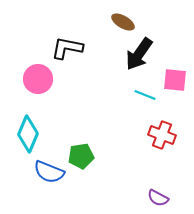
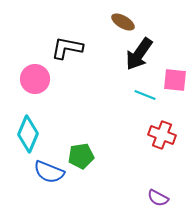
pink circle: moved 3 px left
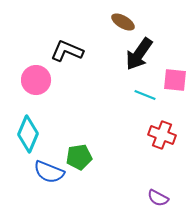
black L-shape: moved 3 px down; rotated 12 degrees clockwise
pink circle: moved 1 px right, 1 px down
green pentagon: moved 2 px left, 1 px down
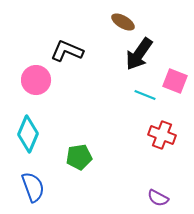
pink square: moved 1 px down; rotated 15 degrees clockwise
blue semicircle: moved 16 px left, 15 px down; rotated 132 degrees counterclockwise
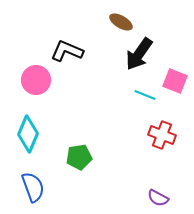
brown ellipse: moved 2 px left
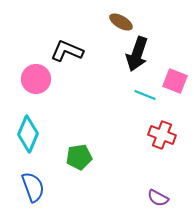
black arrow: moved 2 px left; rotated 16 degrees counterclockwise
pink circle: moved 1 px up
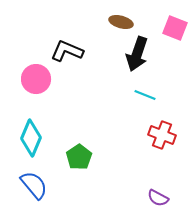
brown ellipse: rotated 15 degrees counterclockwise
pink square: moved 53 px up
cyan diamond: moved 3 px right, 4 px down
green pentagon: rotated 25 degrees counterclockwise
blue semicircle: moved 1 px right, 2 px up; rotated 20 degrees counterclockwise
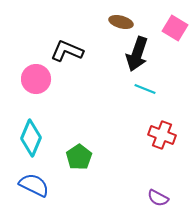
pink square: rotated 10 degrees clockwise
cyan line: moved 6 px up
blue semicircle: rotated 24 degrees counterclockwise
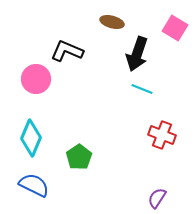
brown ellipse: moved 9 px left
cyan line: moved 3 px left
purple semicircle: moved 1 px left; rotated 95 degrees clockwise
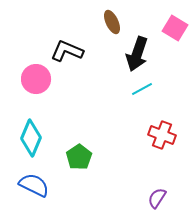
brown ellipse: rotated 50 degrees clockwise
cyan line: rotated 50 degrees counterclockwise
